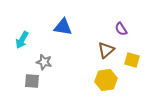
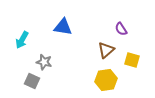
gray square: rotated 21 degrees clockwise
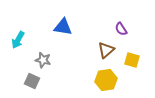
cyan arrow: moved 4 px left
gray star: moved 1 px left, 2 px up
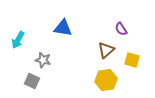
blue triangle: moved 1 px down
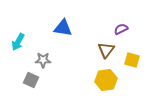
purple semicircle: rotated 96 degrees clockwise
cyan arrow: moved 2 px down
brown triangle: rotated 12 degrees counterclockwise
gray star: rotated 14 degrees counterclockwise
gray square: moved 1 px left, 1 px up
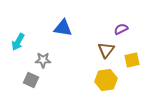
yellow square: rotated 28 degrees counterclockwise
